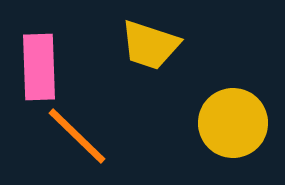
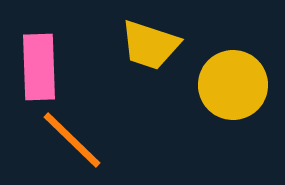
yellow circle: moved 38 px up
orange line: moved 5 px left, 4 px down
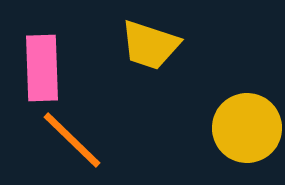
pink rectangle: moved 3 px right, 1 px down
yellow circle: moved 14 px right, 43 px down
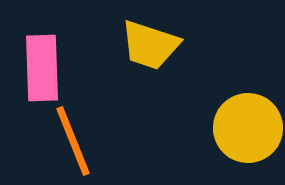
yellow circle: moved 1 px right
orange line: moved 1 px right, 1 px down; rotated 24 degrees clockwise
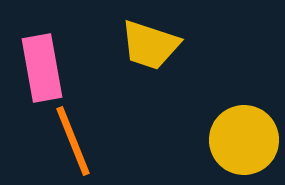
pink rectangle: rotated 8 degrees counterclockwise
yellow circle: moved 4 px left, 12 px down
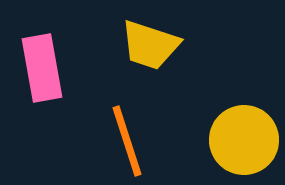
orange line: moved 54 px right; rotated 4 degrees clockwise
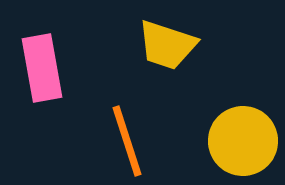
yellow trapezoid: moved 17 px right
yellow circle: moved 1 px left, 1 px down
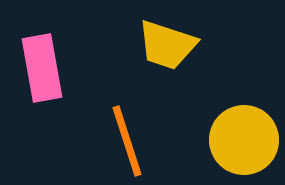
yellow circle: moved 1 px right, 1 px up
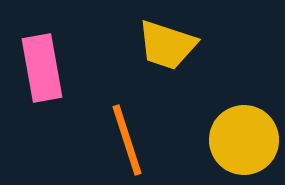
orange line: moved 1 px up
